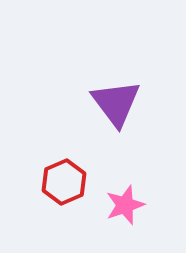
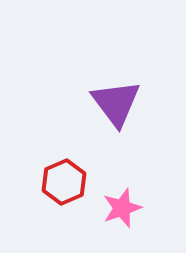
pink star: moved 3 px left, 3 px down
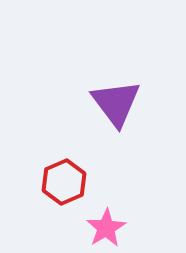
pink star: moved 16 px left, 20 px down; rotated 12 degrees counterclockwise
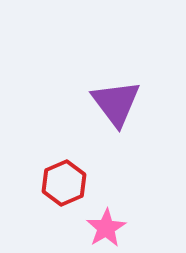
red hexagon: moved 1 px down
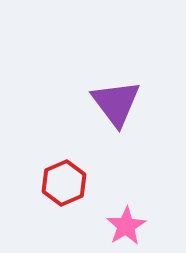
pink star: moved 20 px right, 2 px up
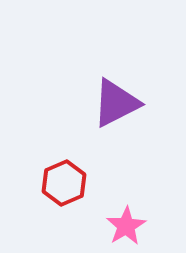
purple triangle: rotated 40 degrees clockwise
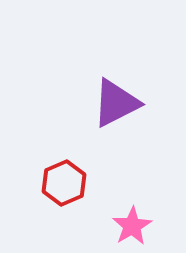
pink star: moved 6 px right
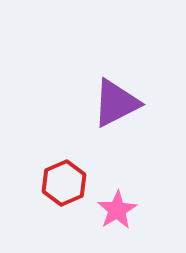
pink star: moved 15 px left, 16 px up
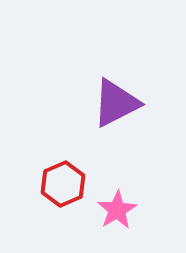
red hexagon: moved 1 px left, 1 px down
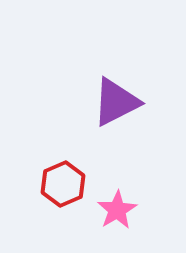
purple triangle: moved 1 px up
